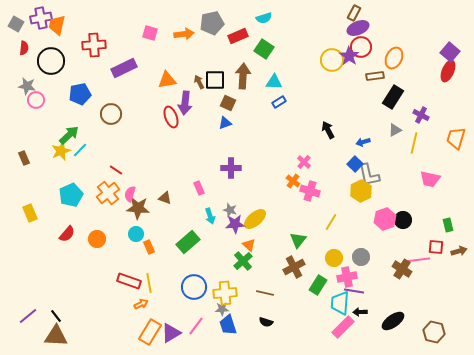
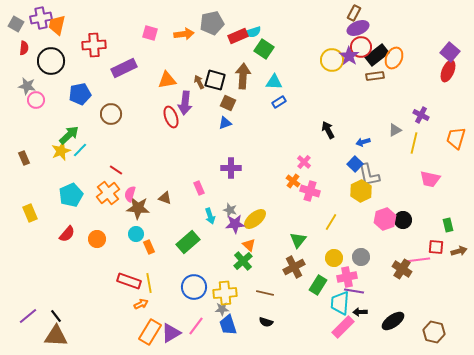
cyan semicircle at (264, 18): moved 11 px left, 14 px down
black square at (215, 80): rotated 15 degrees clockwise
black rectangle at (393, 97): moved 16 px left, 42 px up; rotated 20 degrees clockwise
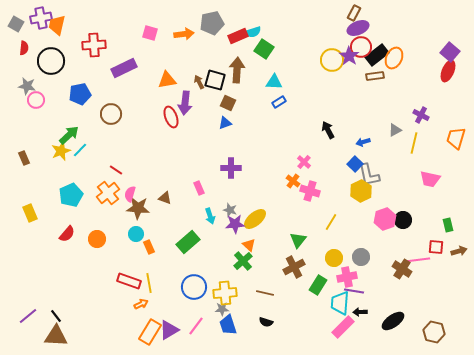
brown arrow at (243, 76): moved 6 px left, 6 px up
purple triangle at (171, 333): moved 2 px left, 3 px up
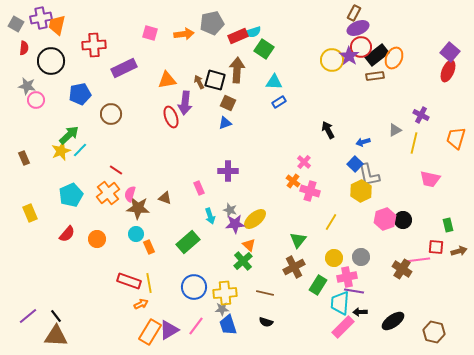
purple cross at (231, 168): moved 3 px left, 3 px down
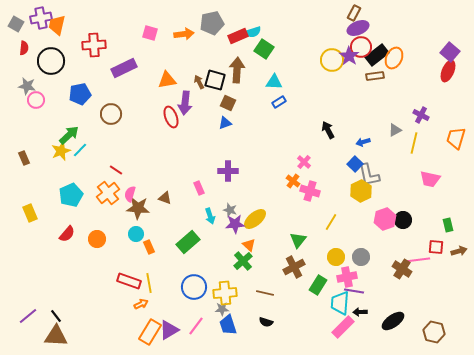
yellow circle at (334, 258): moved 2 px right, 1 px up
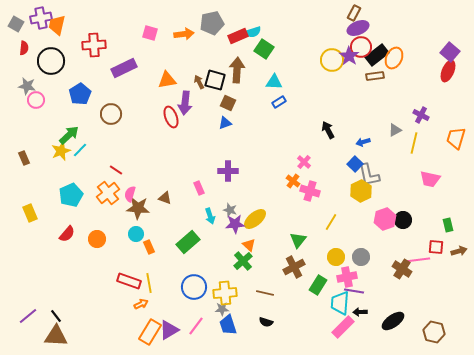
blue pentagon at (80, 94): rotated 20 degrees counterclockwise
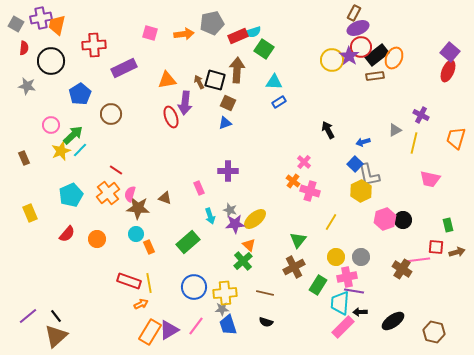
pink circle at (36, 100): moved 15 px right, 25 px down
green arrow at (69, 135): moved 4 px right
brown arrow at (459, 251): moved 2 px left, 1 px down
brown triangle at (56, 336): rotated 45 degrees counterclockwise
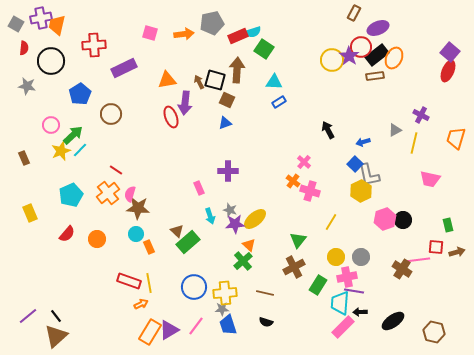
purple ellipse at (358, 28): moved 20 px right
brown square at (228, 103): moved 1 px left, 3 px up
brown triangle at (165, 198): moved 12 px right, 33 px down; rotated 24 degrees clockwise
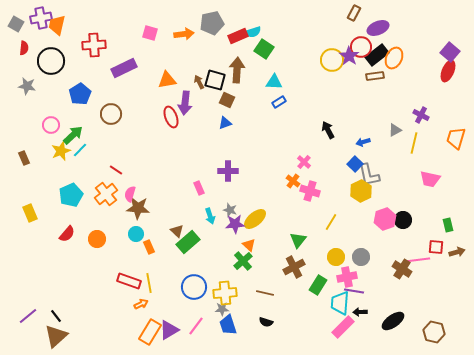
orange cross at (108, 193): moved 2 px left, 1 px down
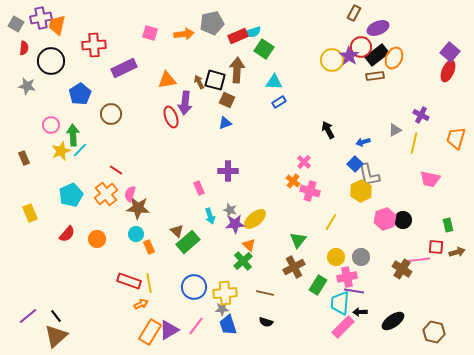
green arrow at (73, 135): rotated 50 degrees counterclockwise
